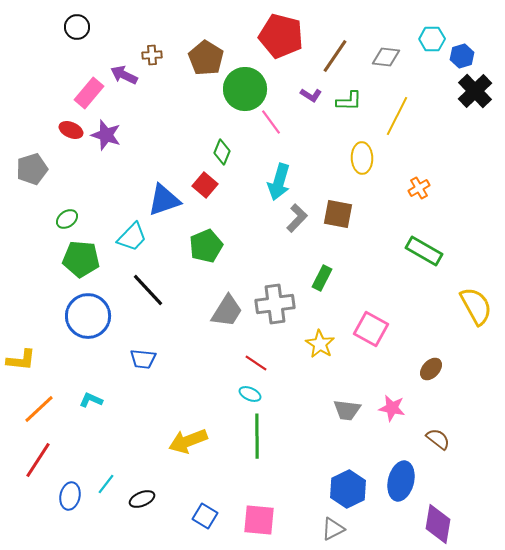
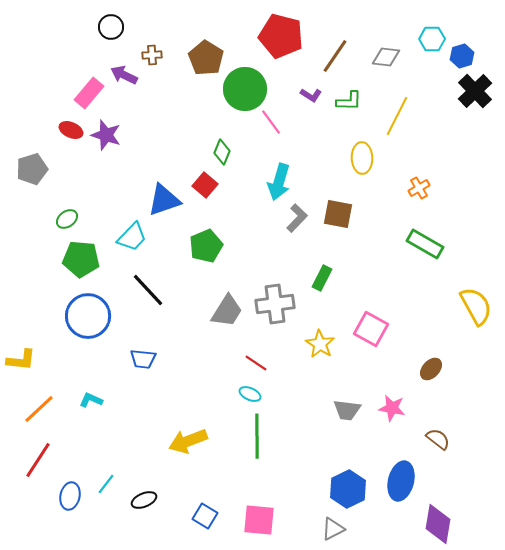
black circle at (77, 27): moved 34 px right
green rectangle at (424, 251): moved 1 px right, 7 px up
black ellipse at (142, 499): moved 2 px right, 1 px down
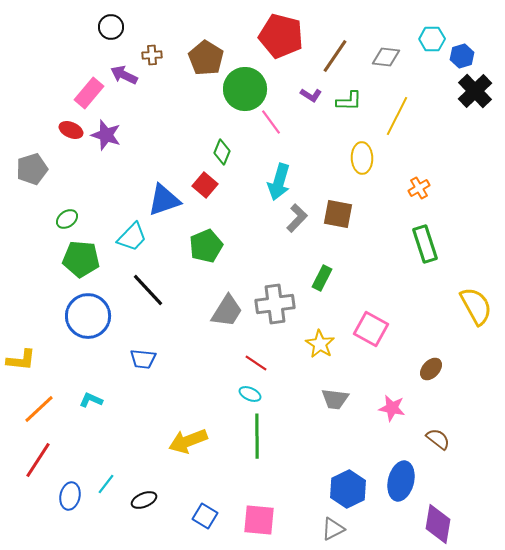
green rectangle at (425, 244): rotated 42 degrees clockwise
gray trapezoid at (347, 410): moved 12 px left, 11 px up
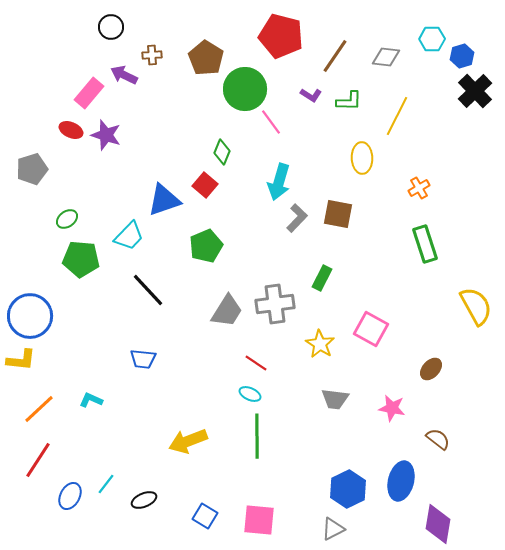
cyan trapezoid at (132, 237): moved 3 px left, 1 px up
blue circle at (88, 316): moved 58 px left
blue ellipse at (70, 496): rotated 16 degrees clockwise
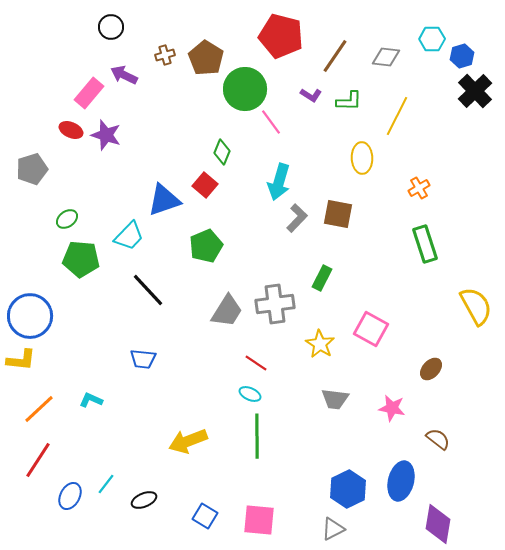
brown cross at (152, 55): moved 13 px right; rotated 12 degrees counterclockwise
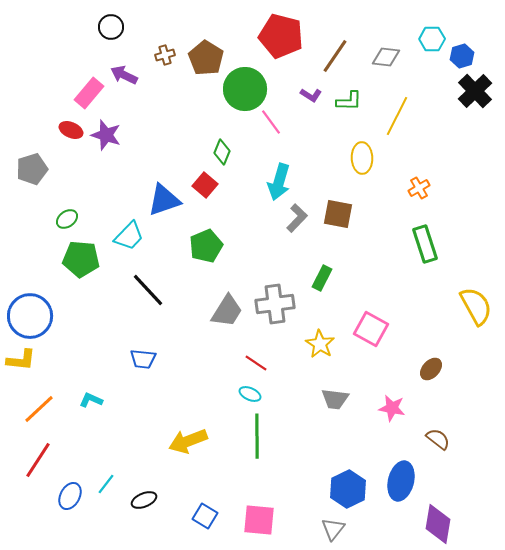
gray triangle at (333, 529): rotated 25 degrees counterclockwise
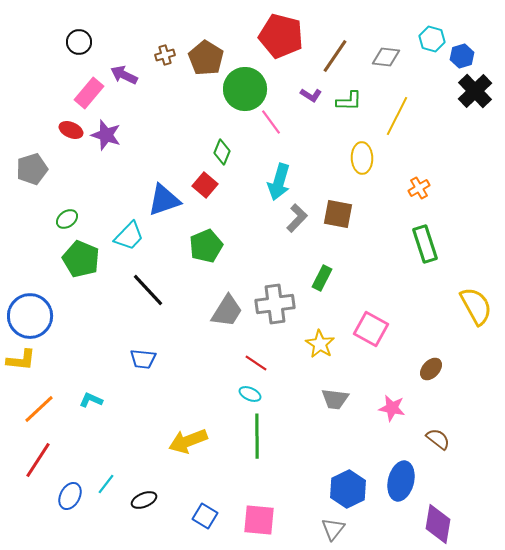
black circle at (111, 27): moved 32 px left, 15 px down
cyan hexagon at (432, 39): rotated 15 degrees clockwise
green pentagon at (81, 259): rotated 18 degrees clockwise
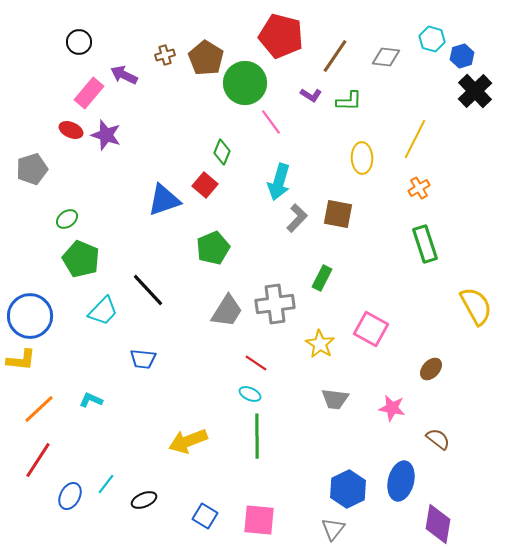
green circle at (245, 89): moved 6 px up
yellow line at (397, 116): moved 18 px right, 23 px down
cyan trapezoid at (129, 236): moved 26 px left, 75 px down
green pentagon at (206, 246): moved 7 px right, 2 px down
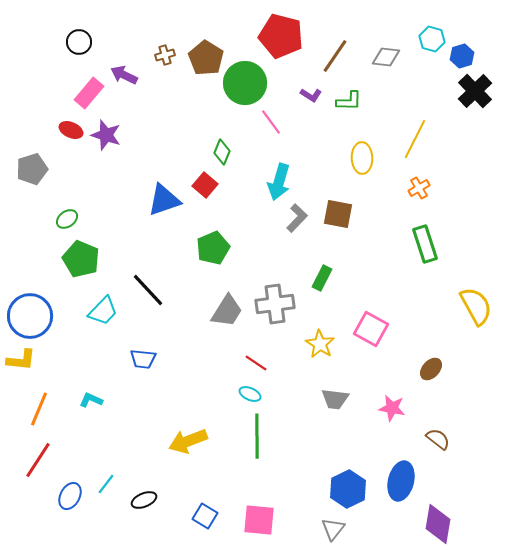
orange line at (39, 409): rotated 24 degrees counterclockwise
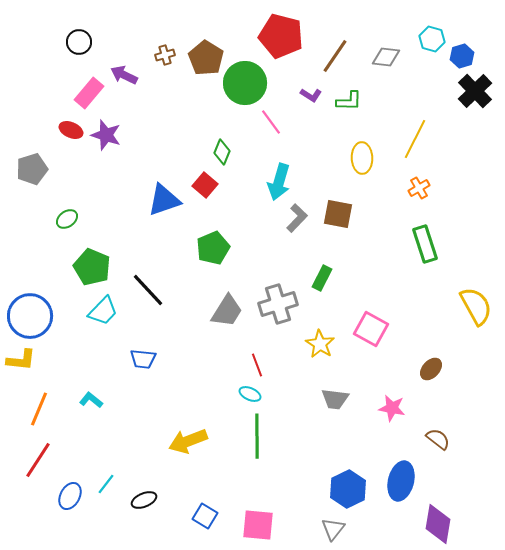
green pentagon at (81, 259): moved 11 px right, 8 px down
gray cross at (275, 304): moved 3 px right; rotated 9 degrees counterclockwise
red line at (256, 363): moved 1 px right, 2 px down; rotated 35 degrees clockwise
cyan L-shape at (91, 400): rotated 15 degrees clockwise
pink square at (259, 520): moved 1 px left, 5 px down
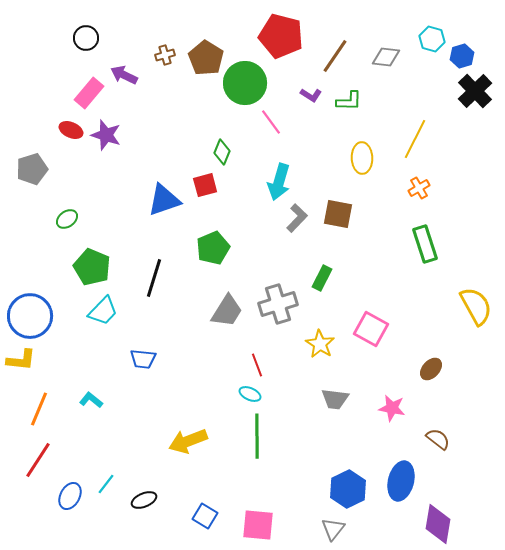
black circle at (79, 42): moved 7 px right, 4 px up
red square at (205, 185): rotated 35 degrees clockwise
black line at (148, 290): moved 6 px right, 12 px up; rotated 60 degrees clockwise
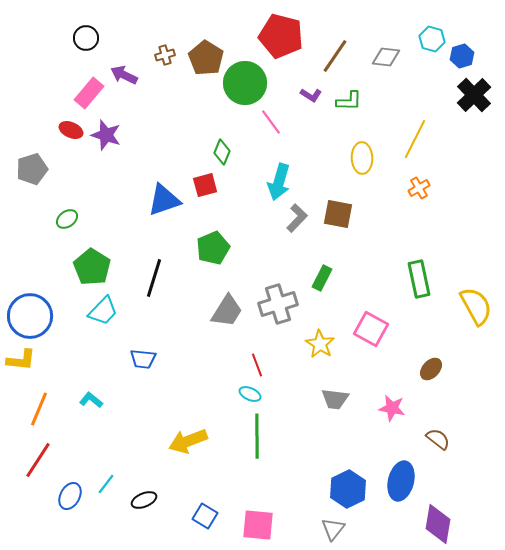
black cross at (475, 91): moved 1 px left, 4 px down
green rectangle at (425, 244): moved 6 px left, 35 px down; rotated 6 degrees clockwise
green pentagon at (92, 267): rotated 9 degrees clockwise
